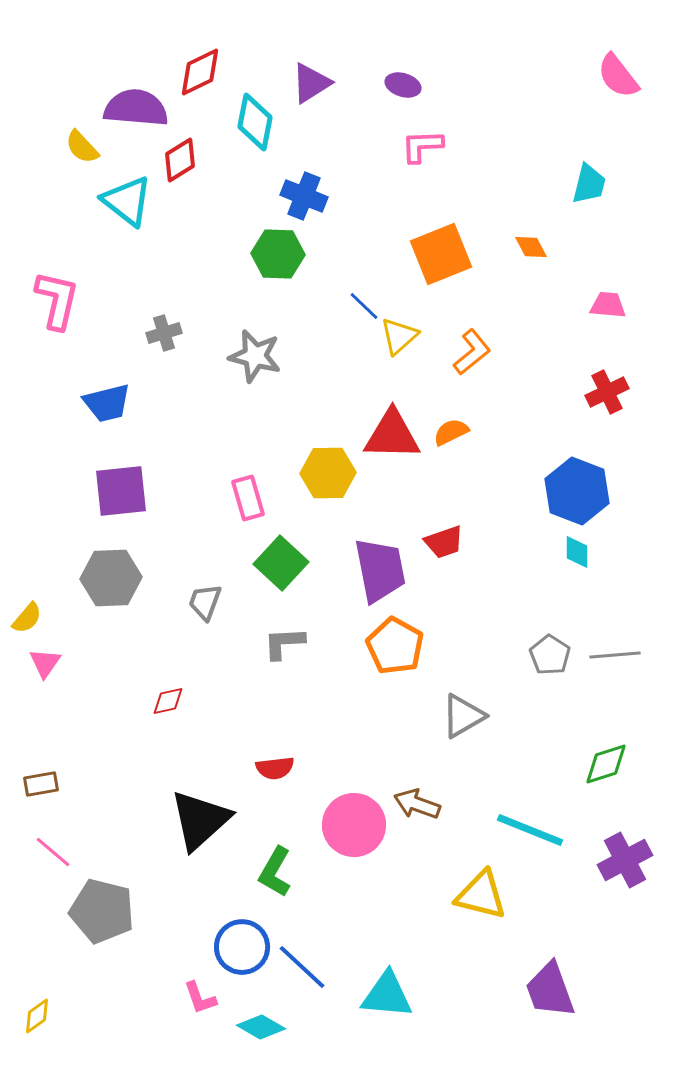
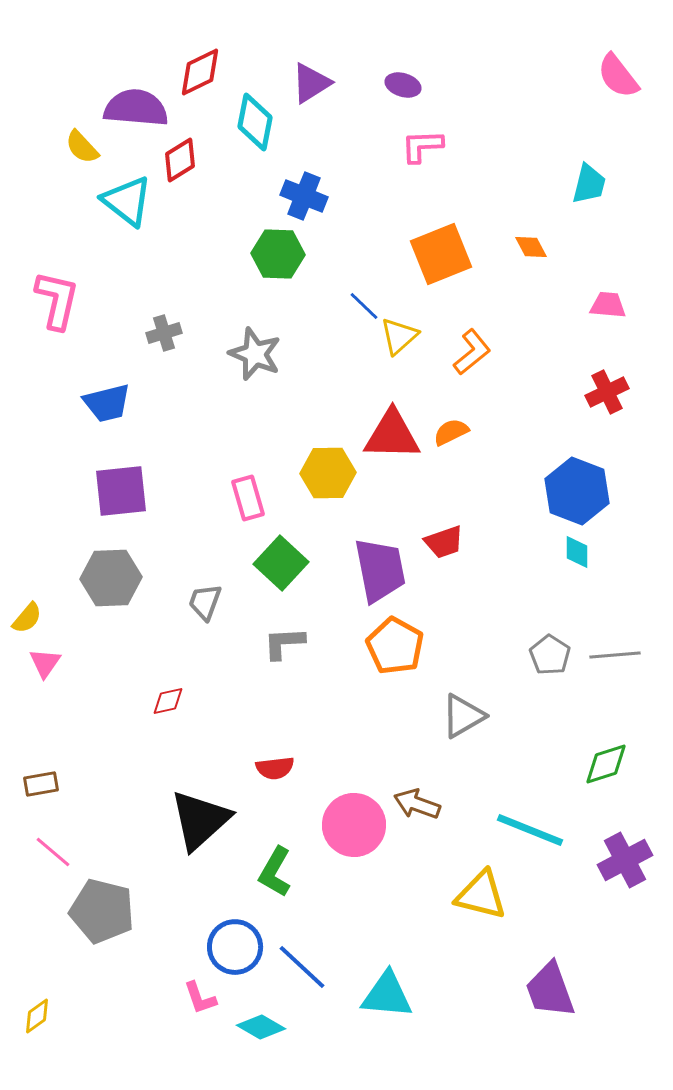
gray star at (255, 356): moved 2 px up; rotated 8 degrees clockwise
blue circle at (242, 947): moved 7 px left
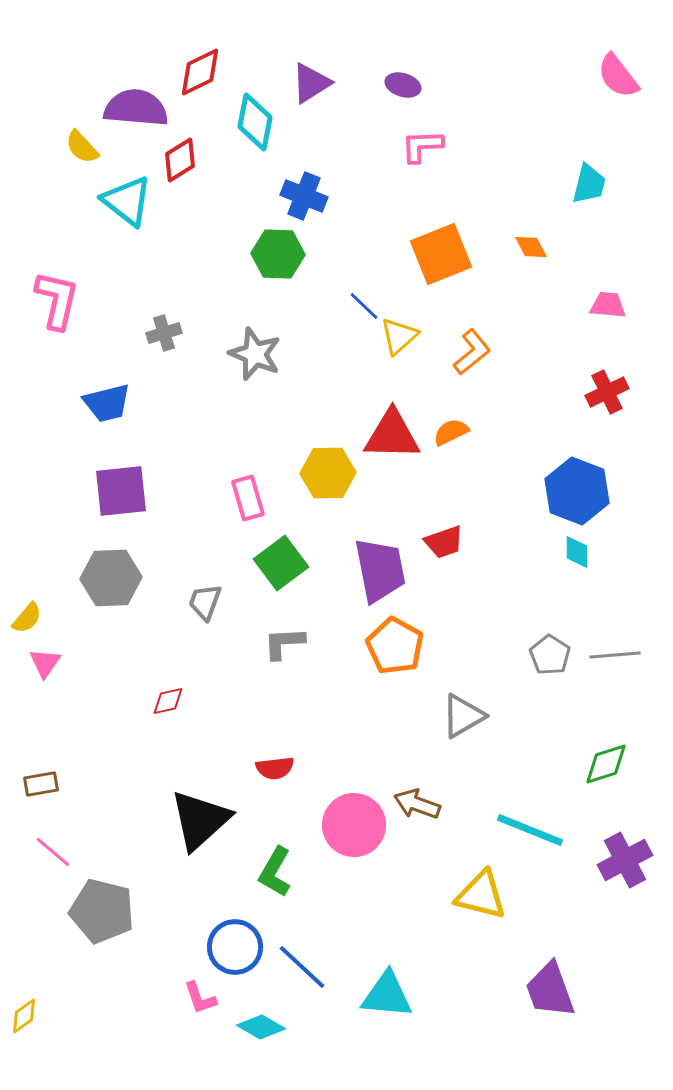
green square at (281, 563): rotated 10 degrees clockwise
yellow diamond at (37, 1016): moved 13 px left
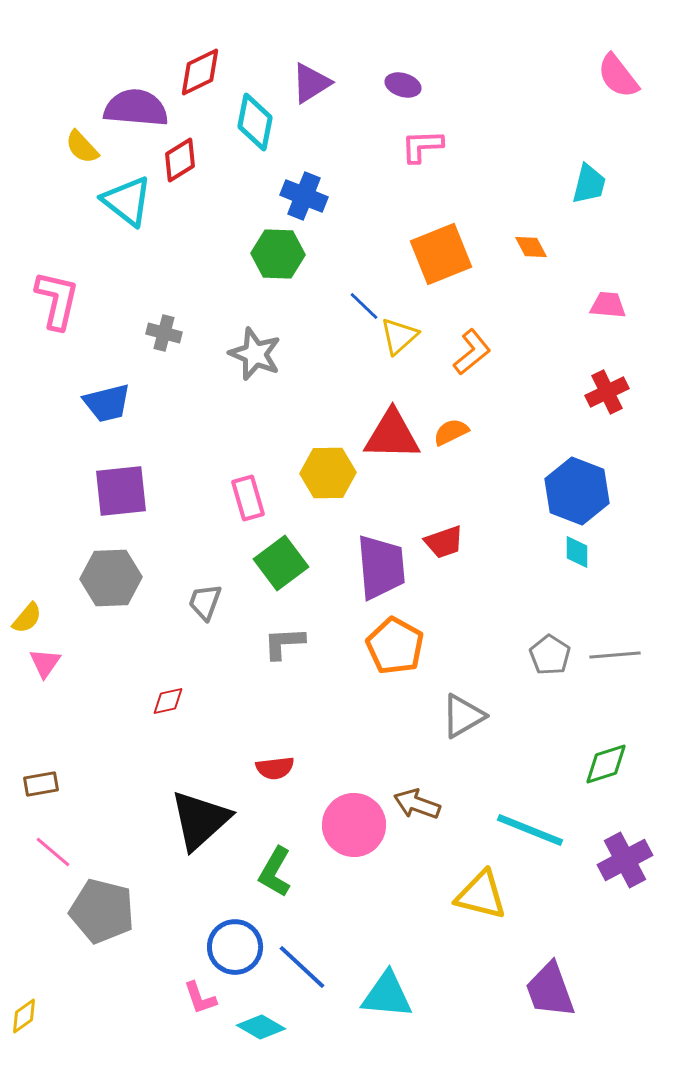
gray cross at (164, 333): rotated 32 degrees clockwise
purple trapezoid at (380, 570): moved 1 px right, 3 px up; rotated 6 degrees clockwise
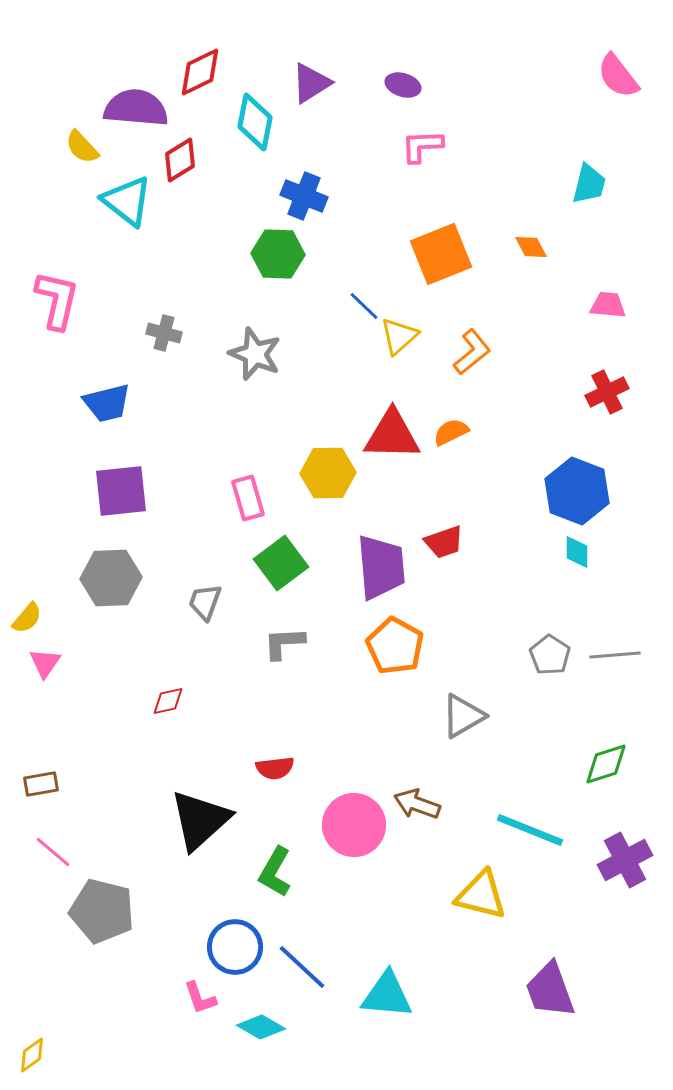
yellow diamond at (24, 1016): moved 8 px right, 39 px down
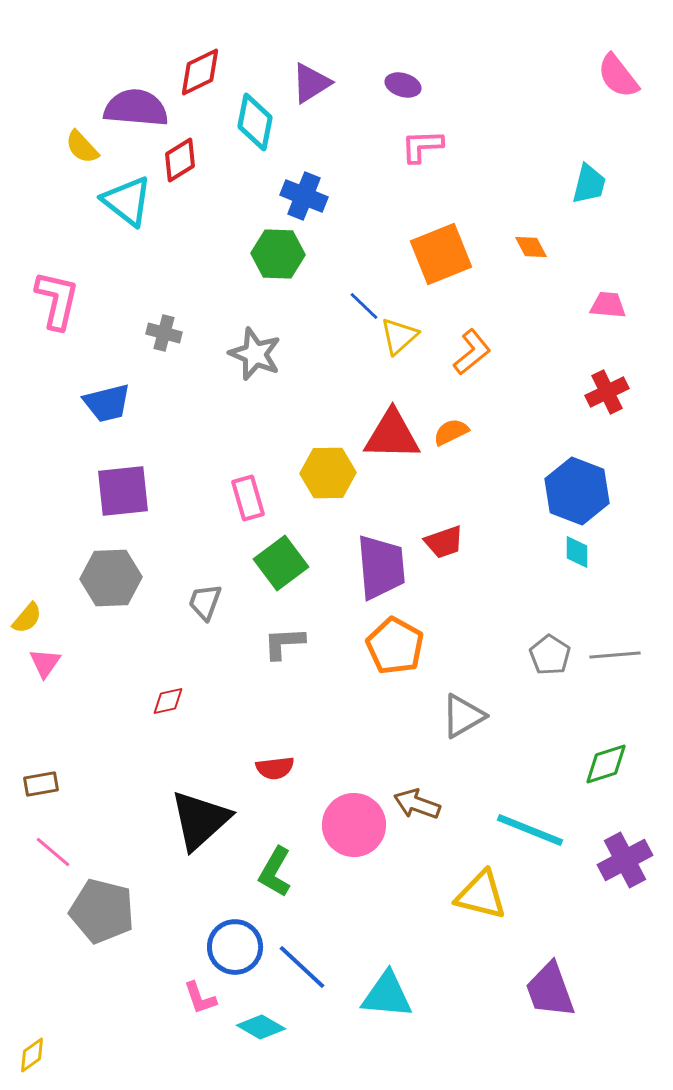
purple square at (121, 491): moved 2 px right
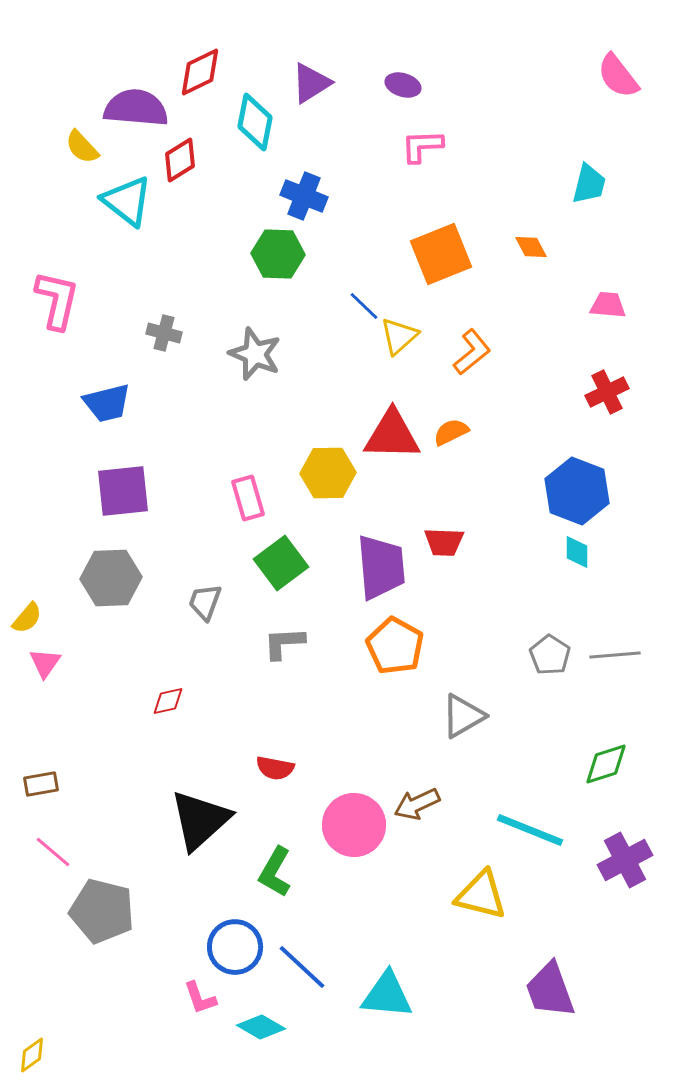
red trapezoid at (444, 542): rotated 21 degrees clockwise
red semicircle at (275, 768): rotated 18 degrees clockwise
brown arrow at (417, 804): rotated 45 degrees counterclockwise
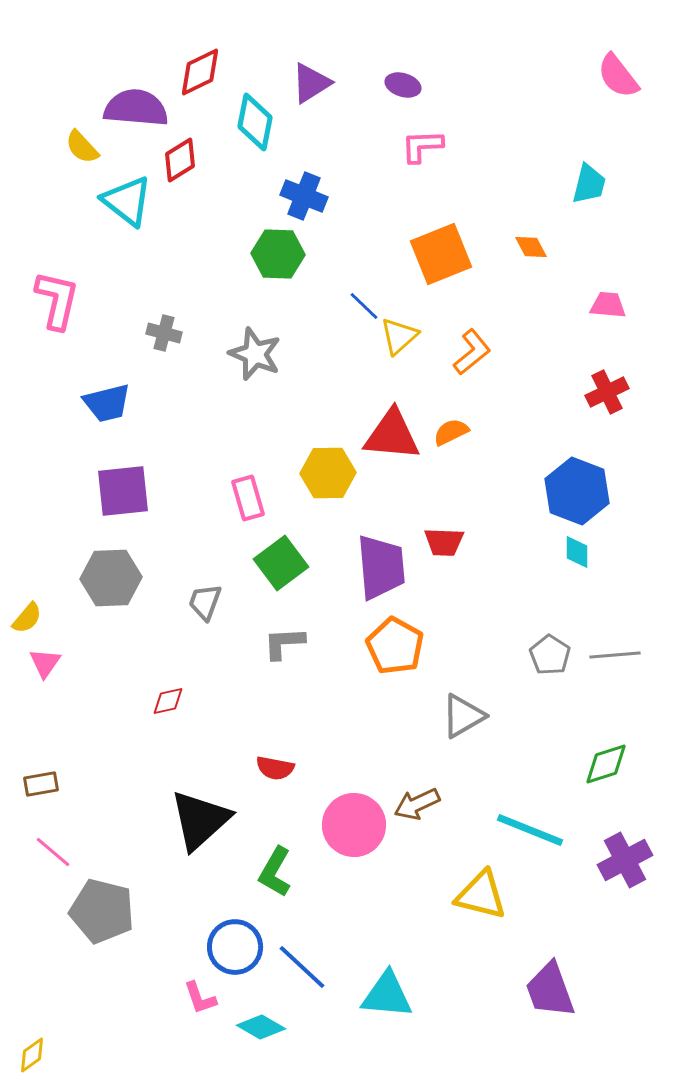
red triangle at (392, 435): rotated 4 degrees clockwise
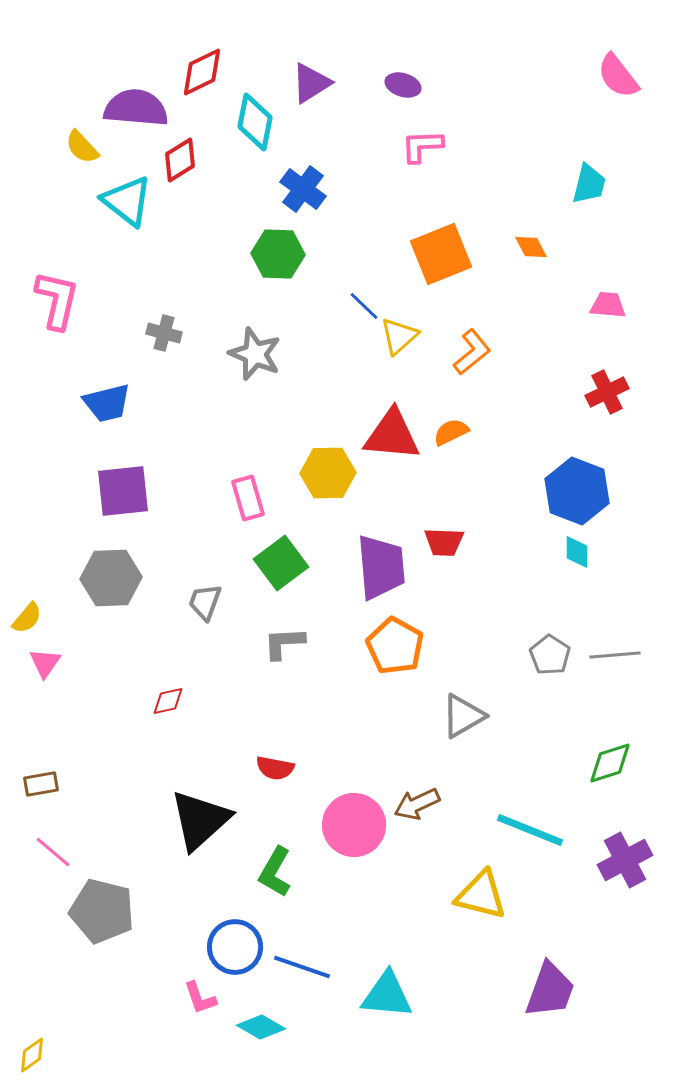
red diamond at (200, 72): moved 2 px right
blue cross at (304, 196): moved 1 px left, 7 px up; rotated 15 degrees clockwise
green diamond at (606, 764): moved 4 px right, 1 px up
blue line at (302, 967): rotated 24 degrees counterclockwise
purple trapezoid at (550, 990): rotated 140 degrees counterclockwise
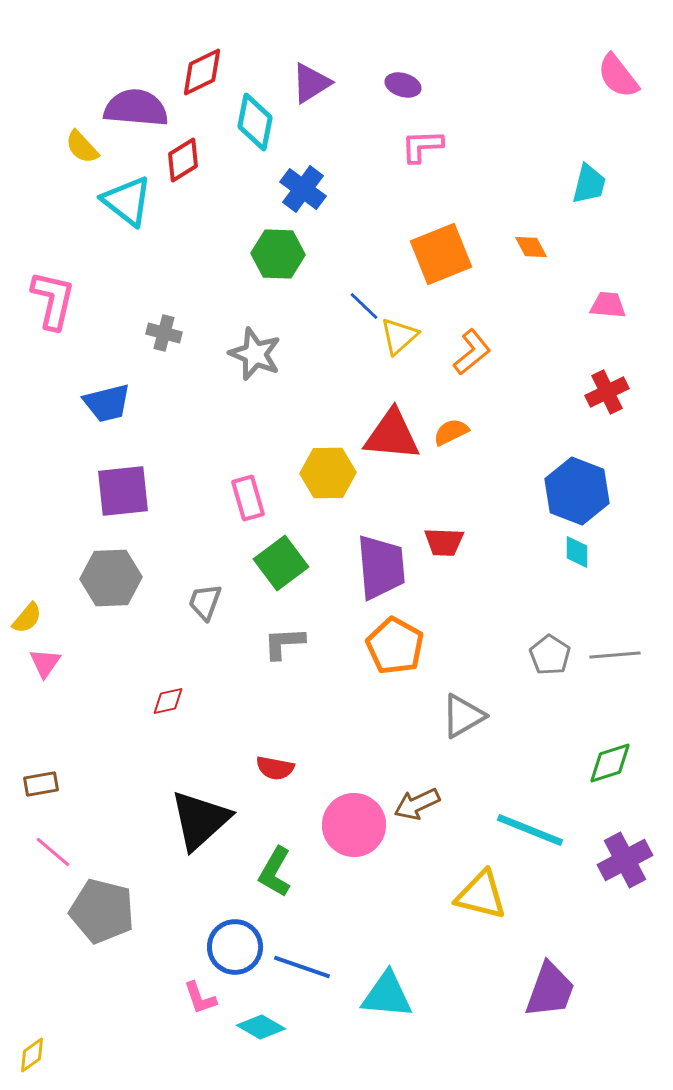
red diamond at (180, 160): moved 3 px right
pink L-shape at (57, 300): moved 4 px left
